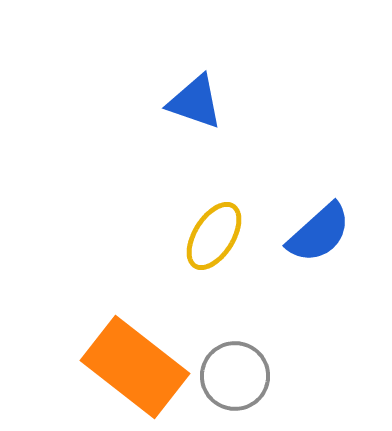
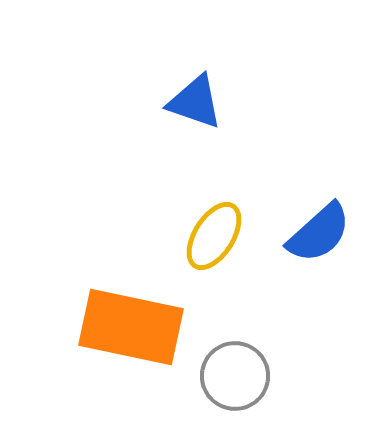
orange rectangle: moved 4 px left, 40 px up; rotated 26 degrees counterclockwise
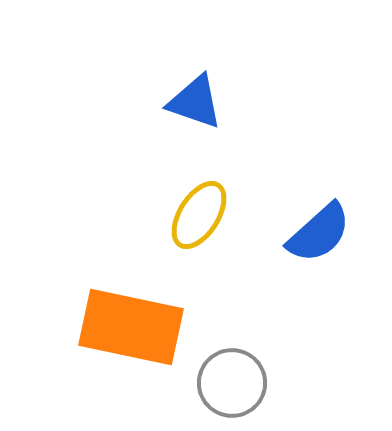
yellow ellipse: moved 15 px left, 21 px up
gray circle: moved 3 px left, 7 px down
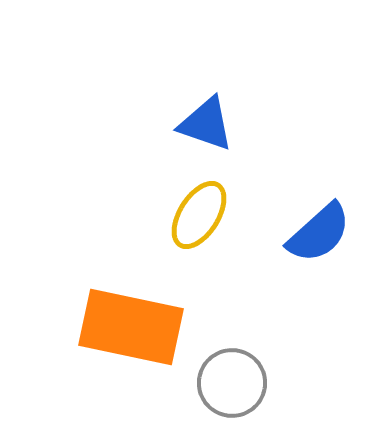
blue triangle: moved 11 px right, 22 px down
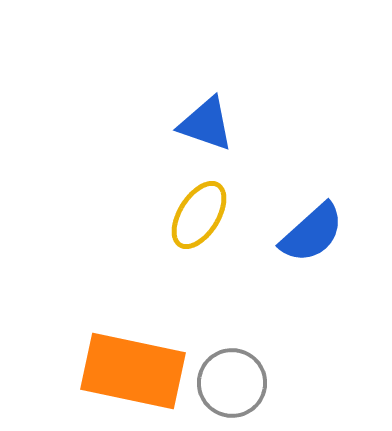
blue semicircle: moved 7 px left
orange rectangle: moved 2 px right, 44 px down
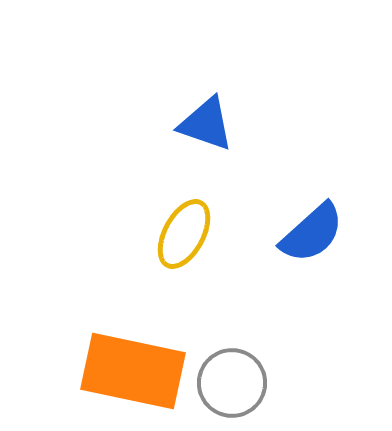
yellow ellipse: moved 15 px left, 19 px down; rotated 4 degrees counterclockwise
